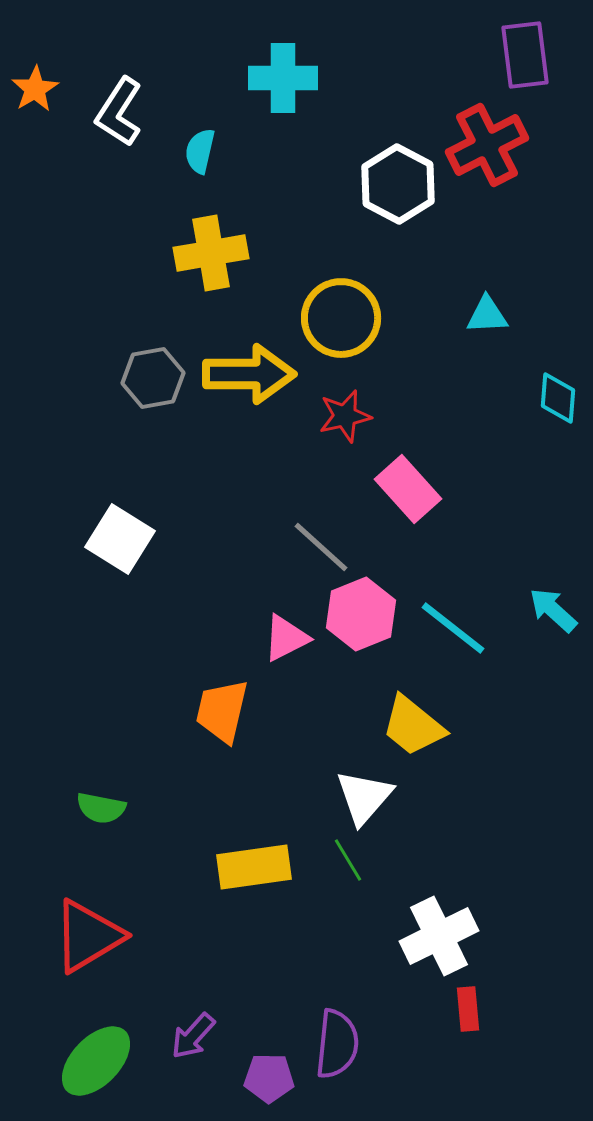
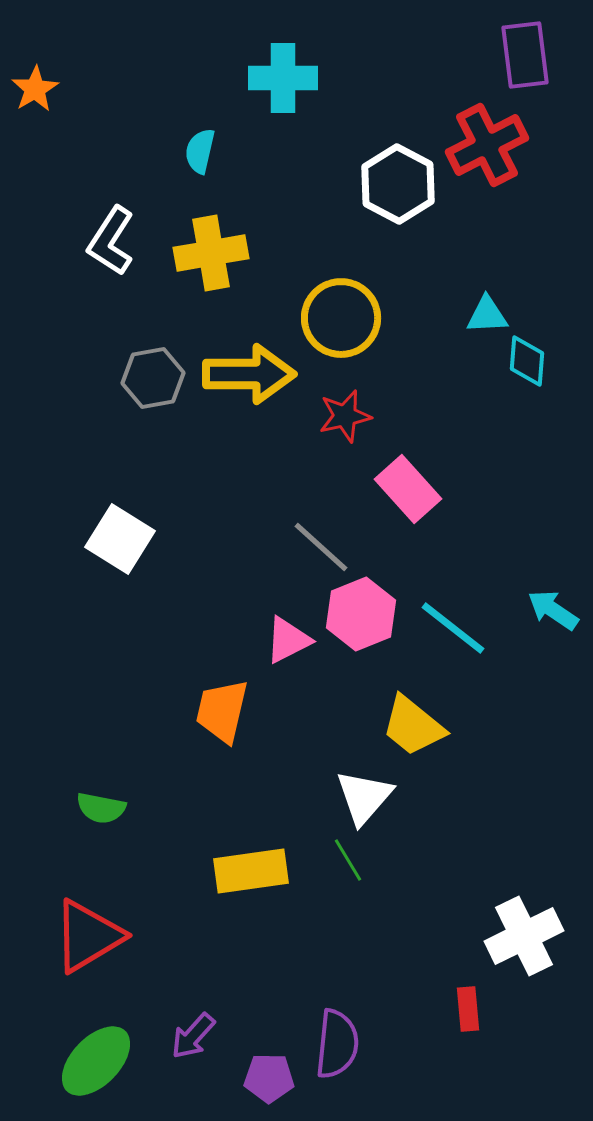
white L-shape: moved 8 px left, 129 px down
cyan diamond: moved 31 px left, 37 px up
cyan arrow: rotated 8 degrees counterclockwise
pink triangle: moved 2 px right, 2 px down
yellow rectangle: moved 3 px left, 4 px down
white cross: moved 85 px right
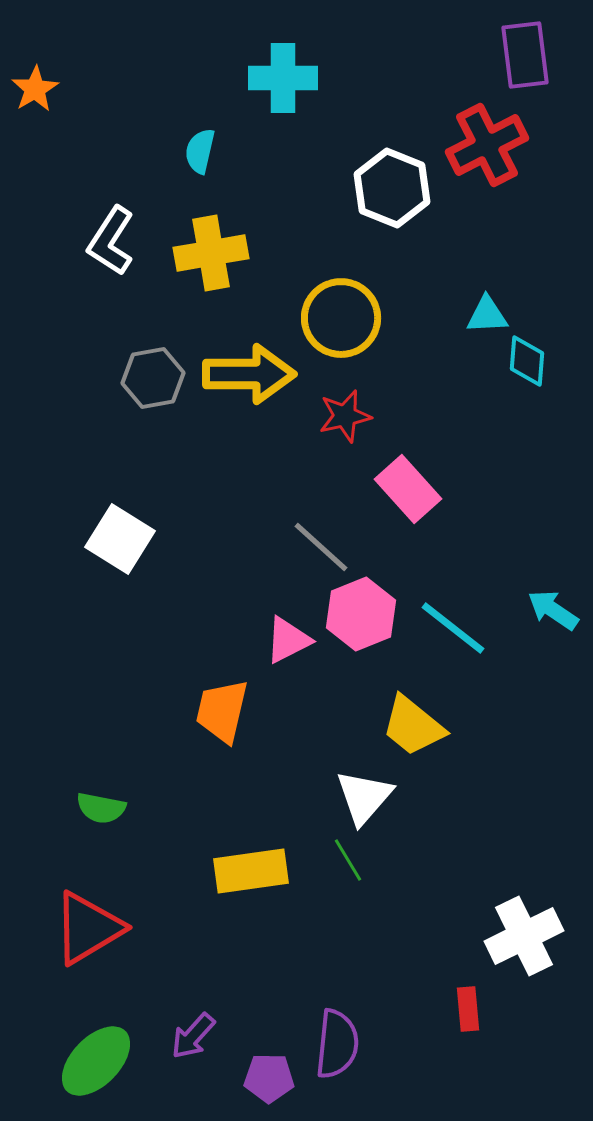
white hexagon: moved 6 px left, 4 px down; rotated 6 degrees counterclockwise
red triangle: moved 8 px up
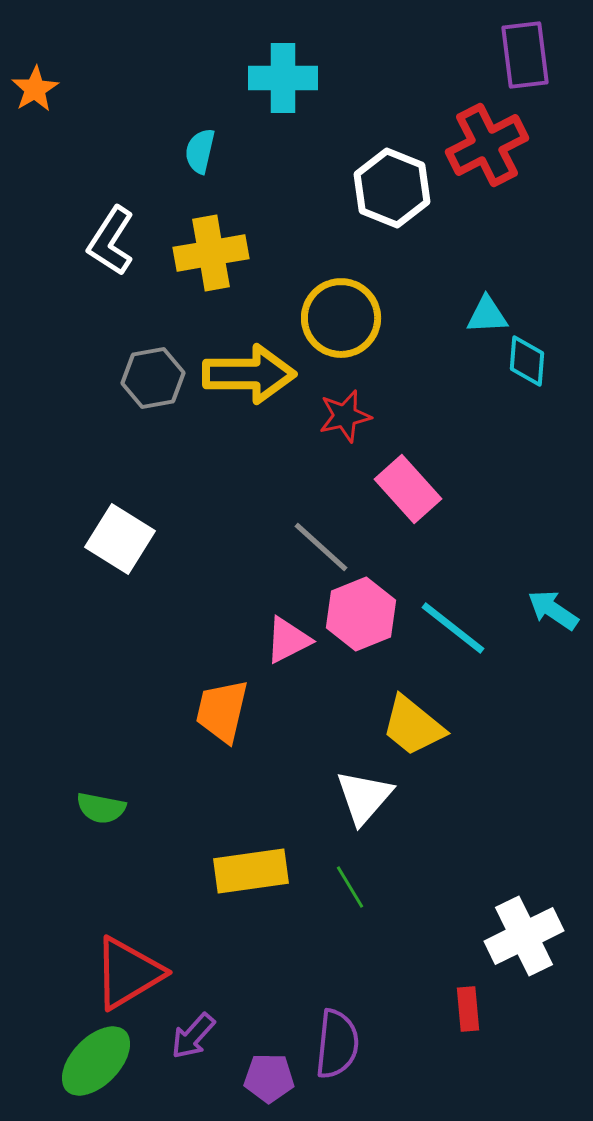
green line: moved 2 px right, 27 px down
red triangle: moved 40 px right, 45 px down
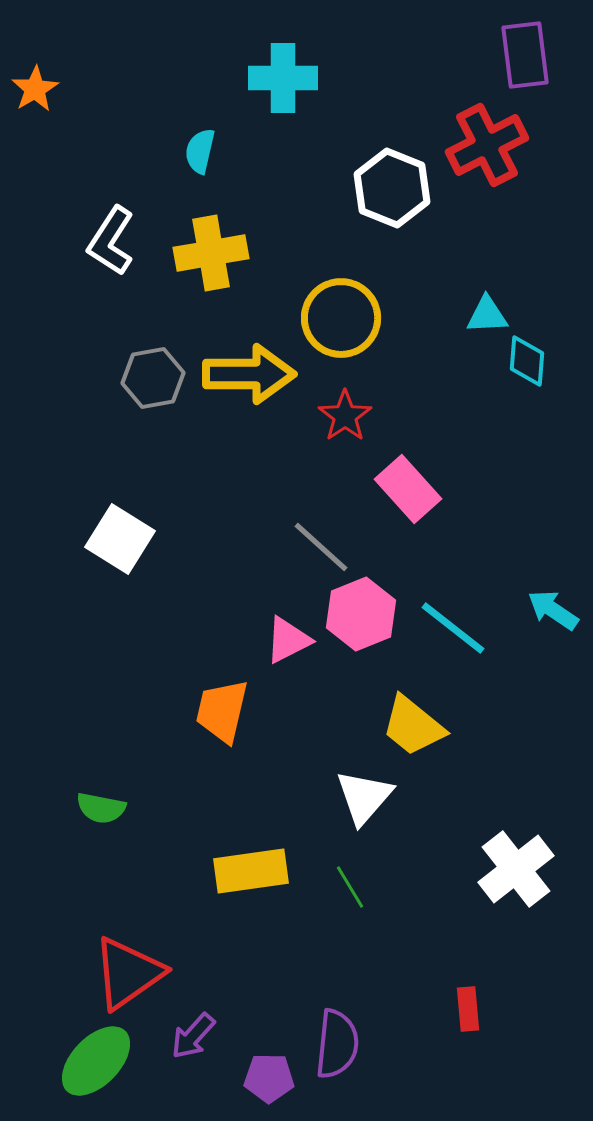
red star: rotated 22 degrees counterclockwise
white cross: moved 8 px left, 67 px up; rotated 12 degrees counterclockwise
red triangle: rotated 4 degrees counterclockwise
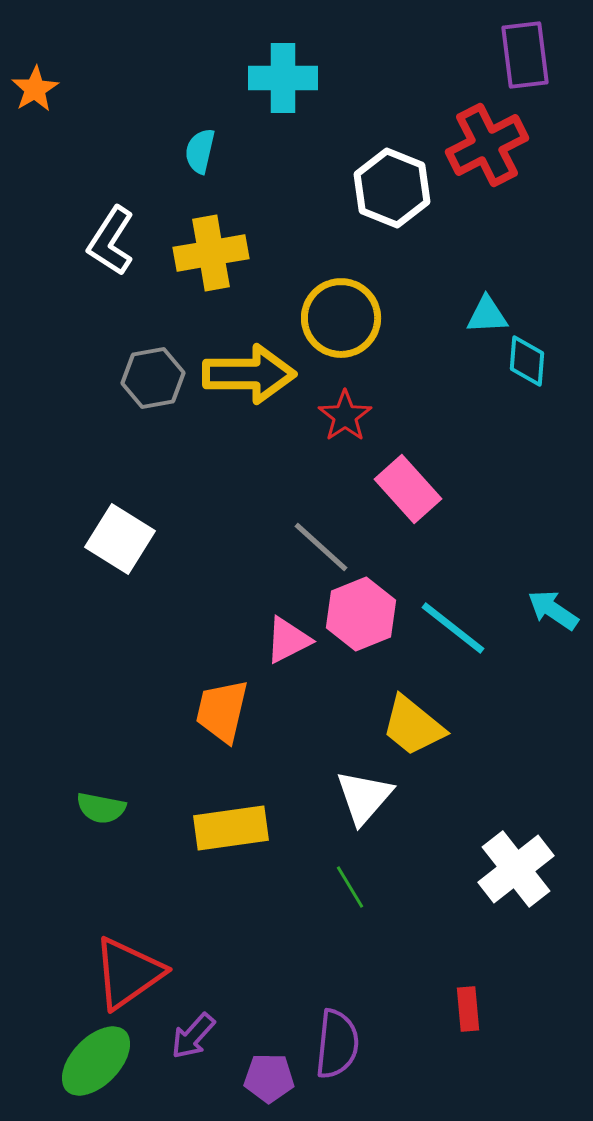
yellow rectangle: moved 20 px left, 43 px up
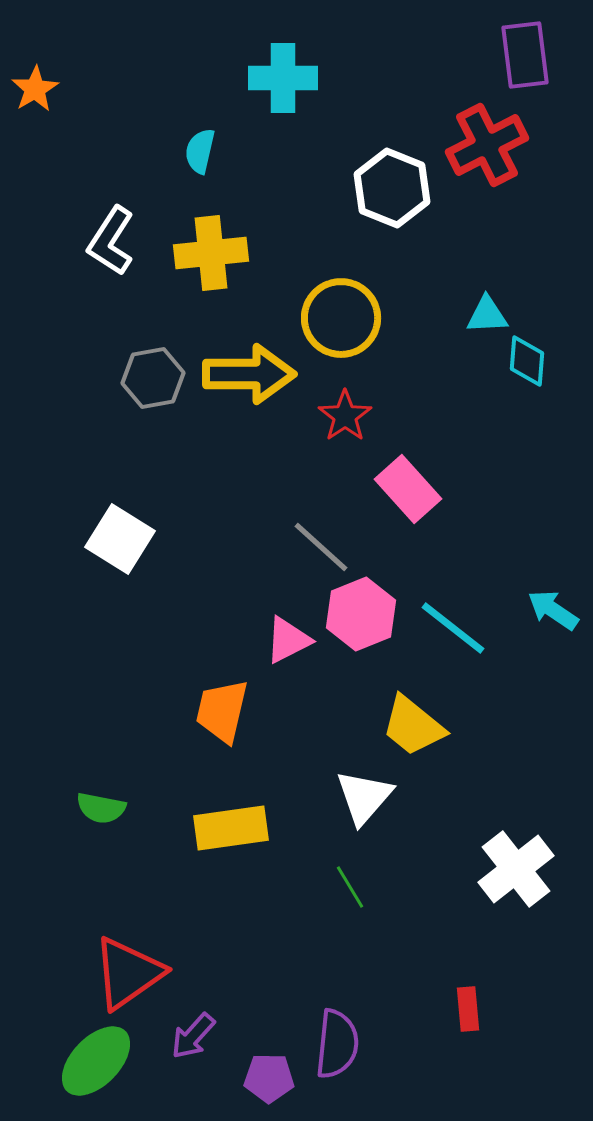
yellow cross: rotated 4 degrees clockwise
